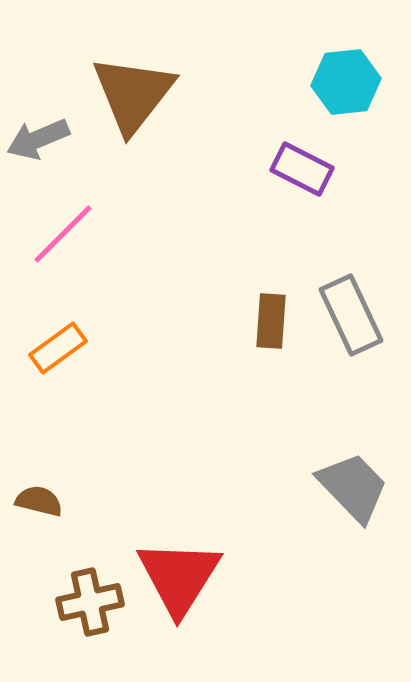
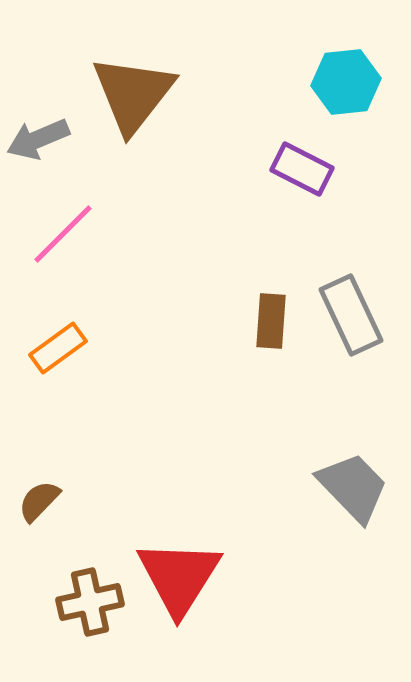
brown semicircle: rotated 60 degrees counterclockwise
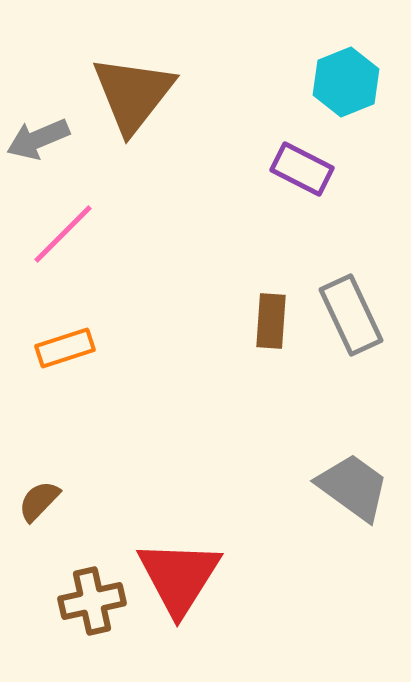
cyan hexagon: rotated 16 degrees counterclockwise
orange rectangle: moved 7 px right; rotated 18 degrees clockwise
gray trapezoid: rotated 10 degrees counterclockwise
brown cross: moved 2 px right, 1 px up
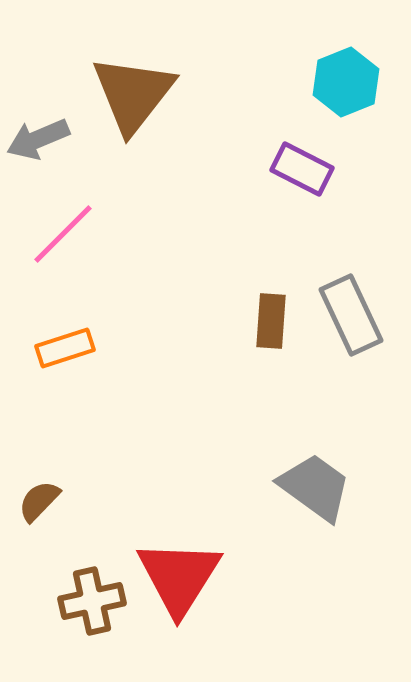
gray trapezoid: moved 38 px left
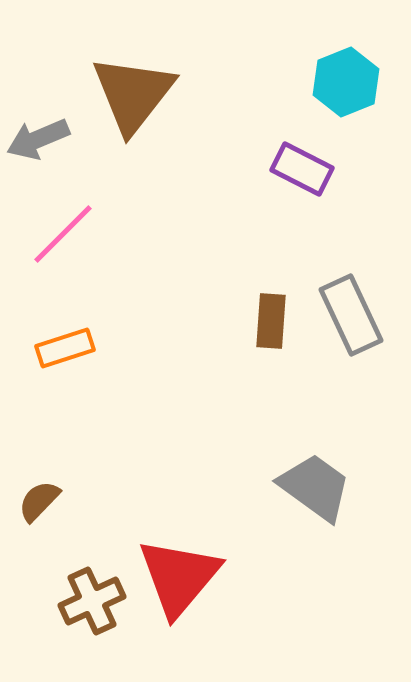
red triangle: rotated 8 degrees clockwise
brown cross: rotated 12 degrees counterclockwise
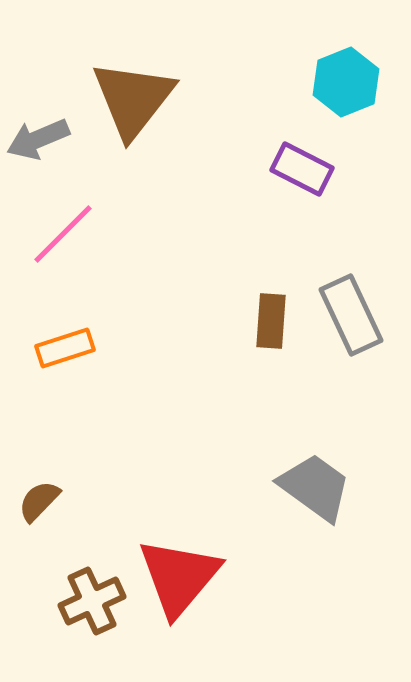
brown triangle: moved 5 px down
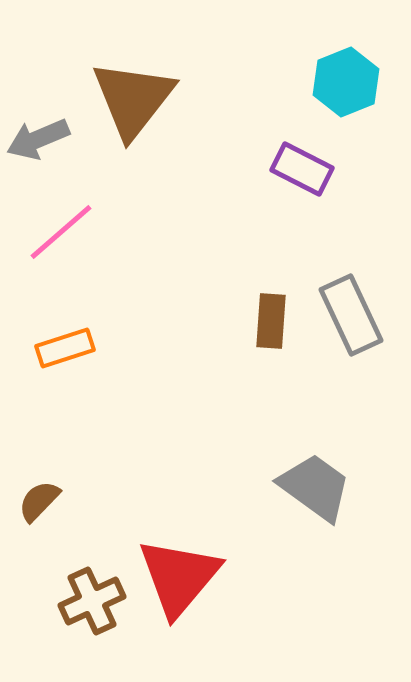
pink line: moved 2 px left, 2 px up; rotated 4 degrees clockwise
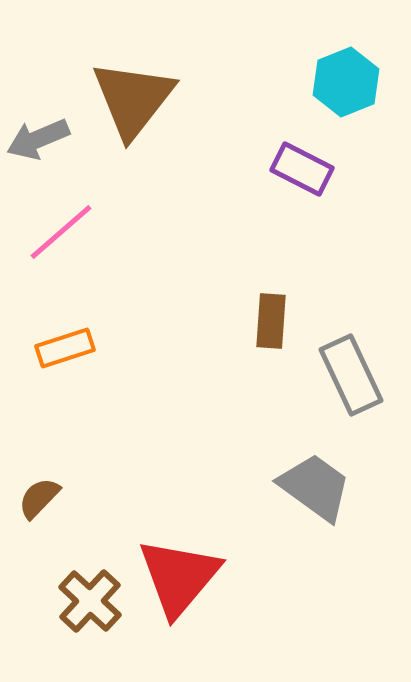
gray rectangle: moved 60 px down
brown semicircle: moved 3 px up
brown cross: moved 2 px left; rotated 22 degrees counterclockwise
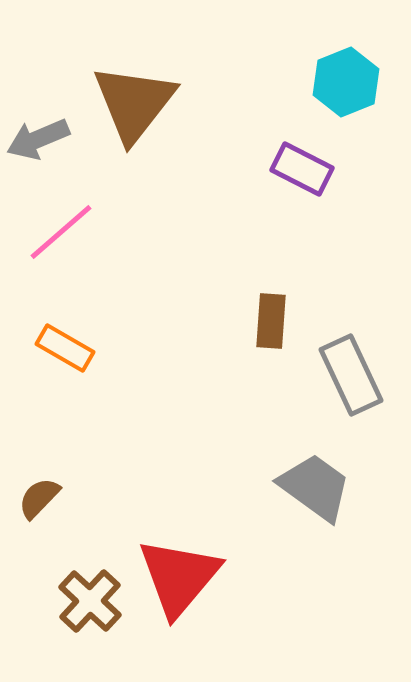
brown triangle: moved 1 px right, 4 px down
orange rectangle: rotated 48 degrees clockwise
